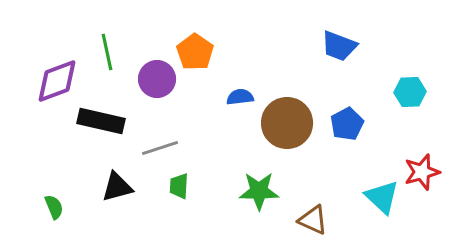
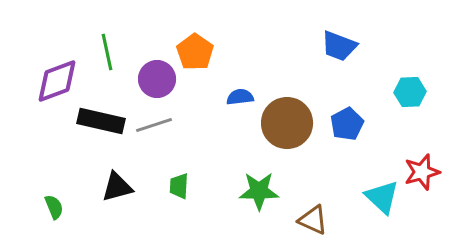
gray line: moved 6 px left, 23 px up
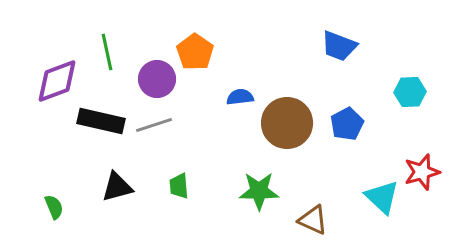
green trapezoid: rotated 8 degrees counterclockwise
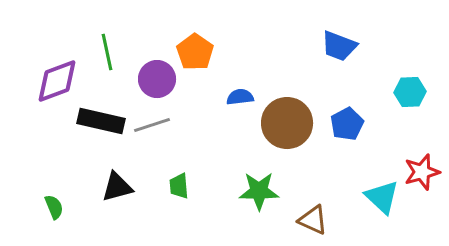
gray line: moved 2 px left
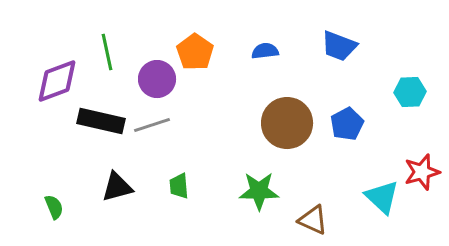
blue semicircle: moved 25 px right, 46 px up
